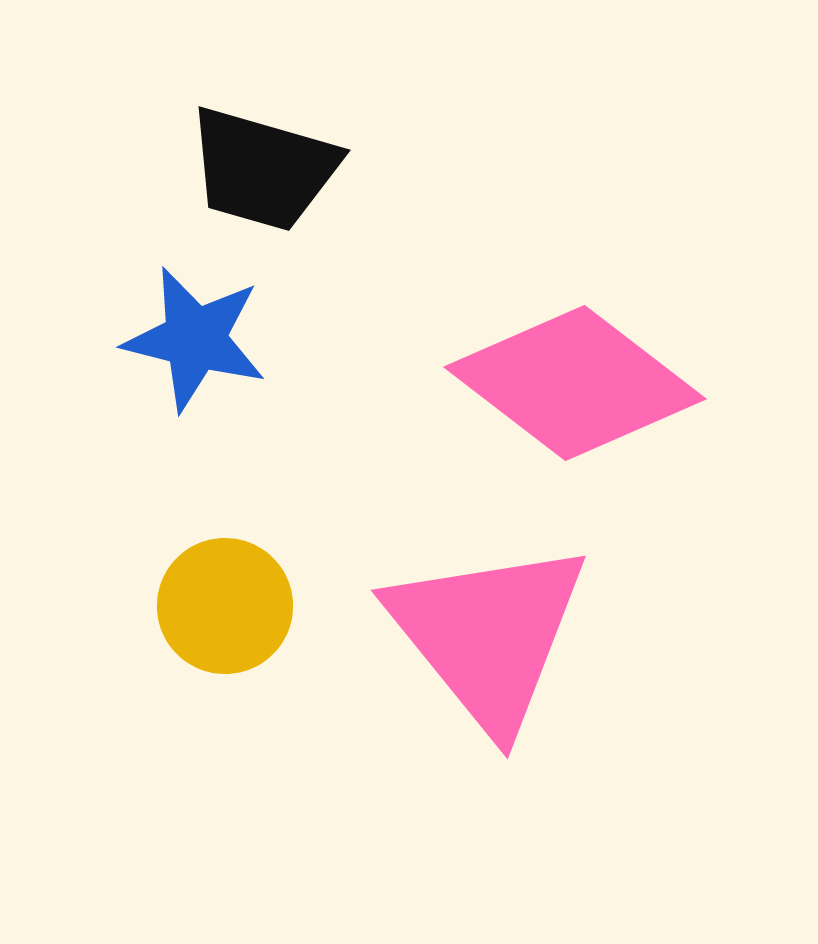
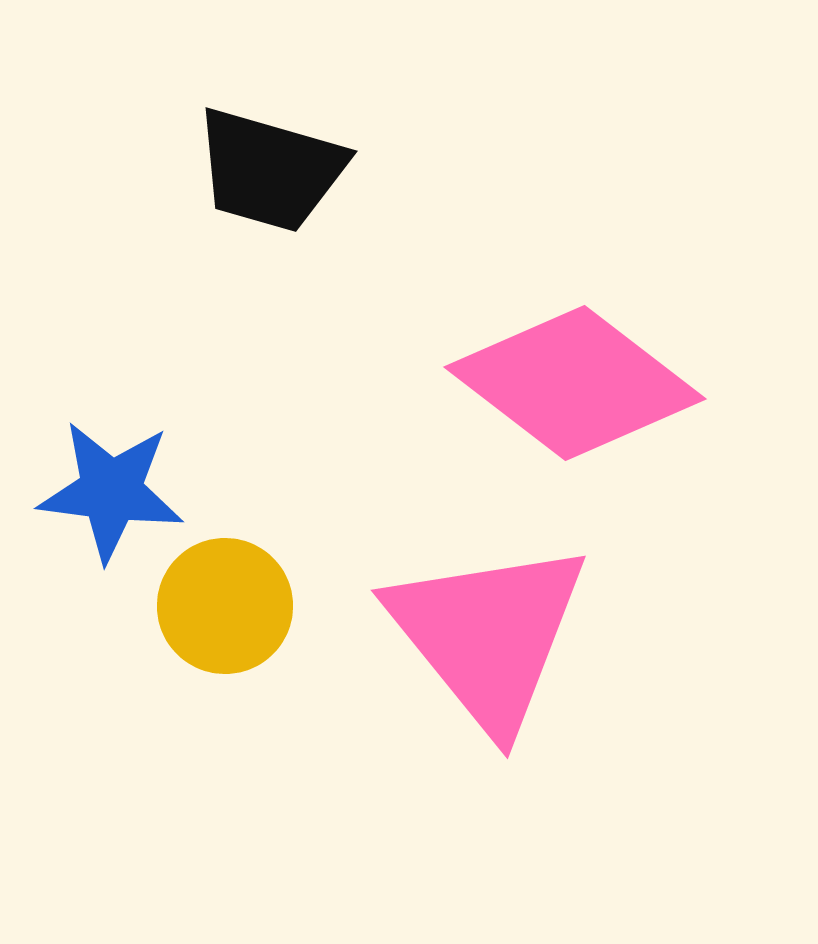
black trapezoid: moved 7 px right, 1 px down
blue star: moved 84 px left, 152 px down; rotated 7 degrees counterclockwise
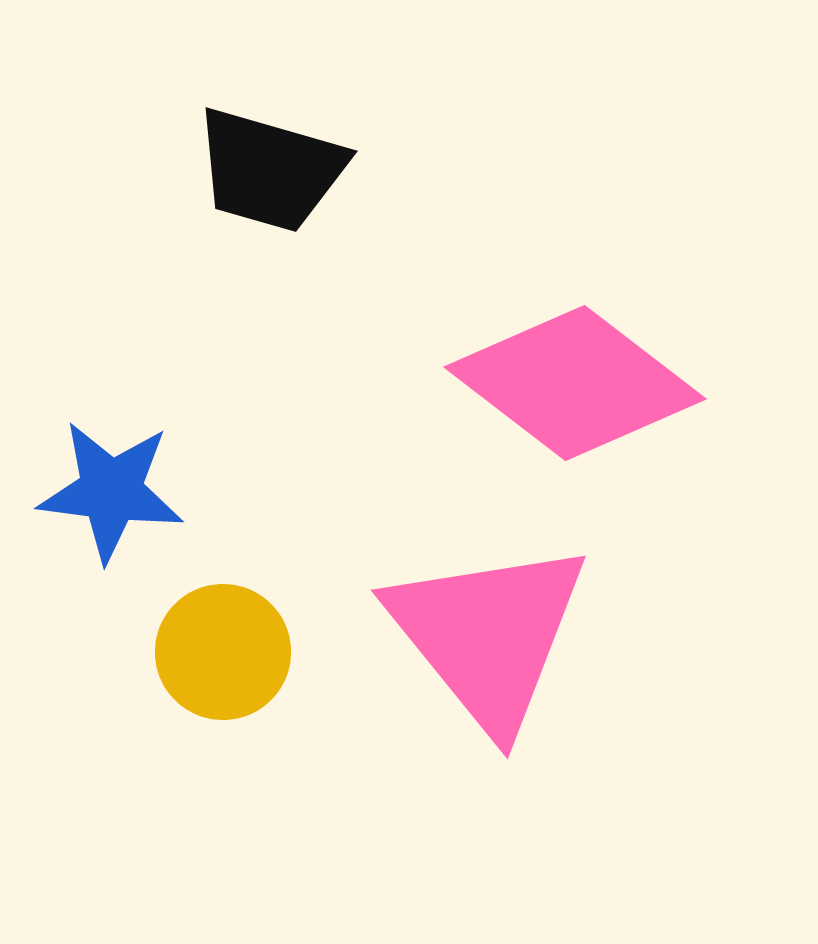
yellow circle: moved 2 px left, 46 px down
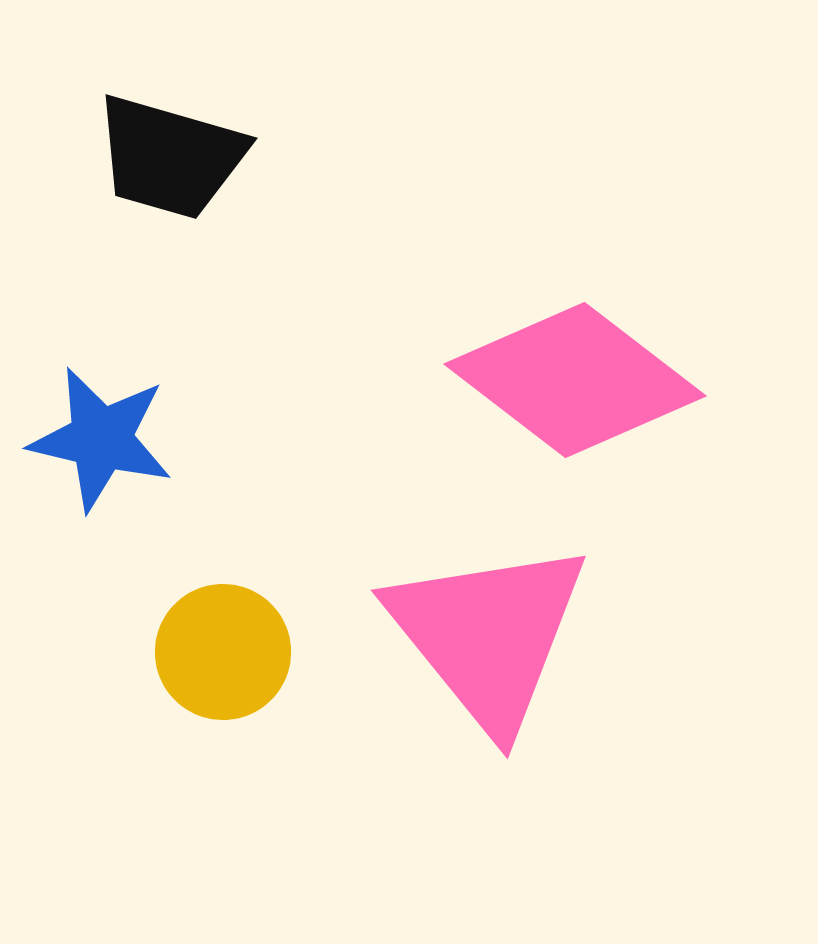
black trapezoid: moved 100 px left, 13 px up
pink diamond: moved 3 px up
blue star: moved 10 px left, 52 px up; rotated 6 degrees clockwise
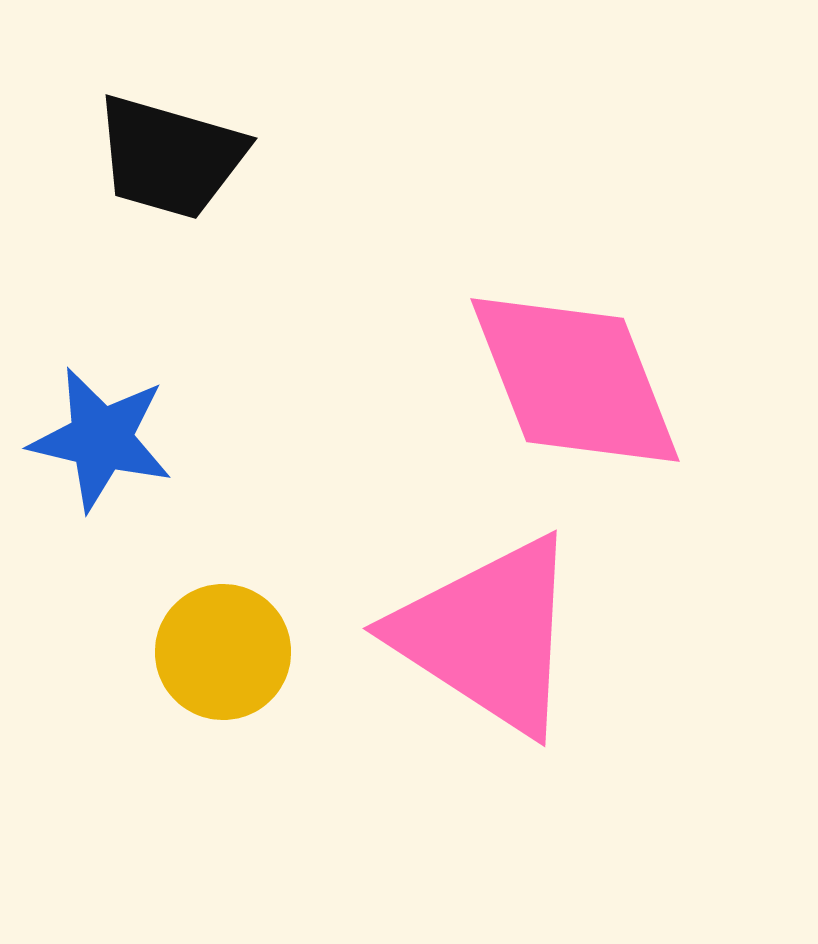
pink diamond: rotated 31 degrees clockwise
pink triangle: rotated 18 degrees counterclockwise
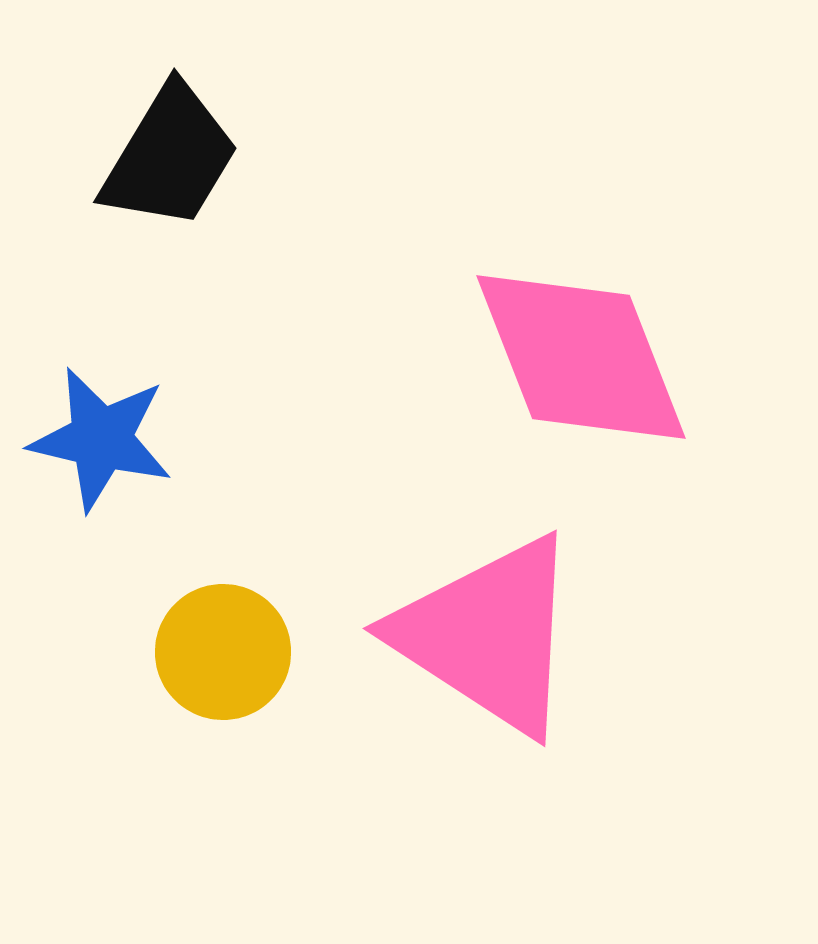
black trapezoid: rotated 75 degrees counterclockwise
pink diamond: moved 6 px right, 23 px up
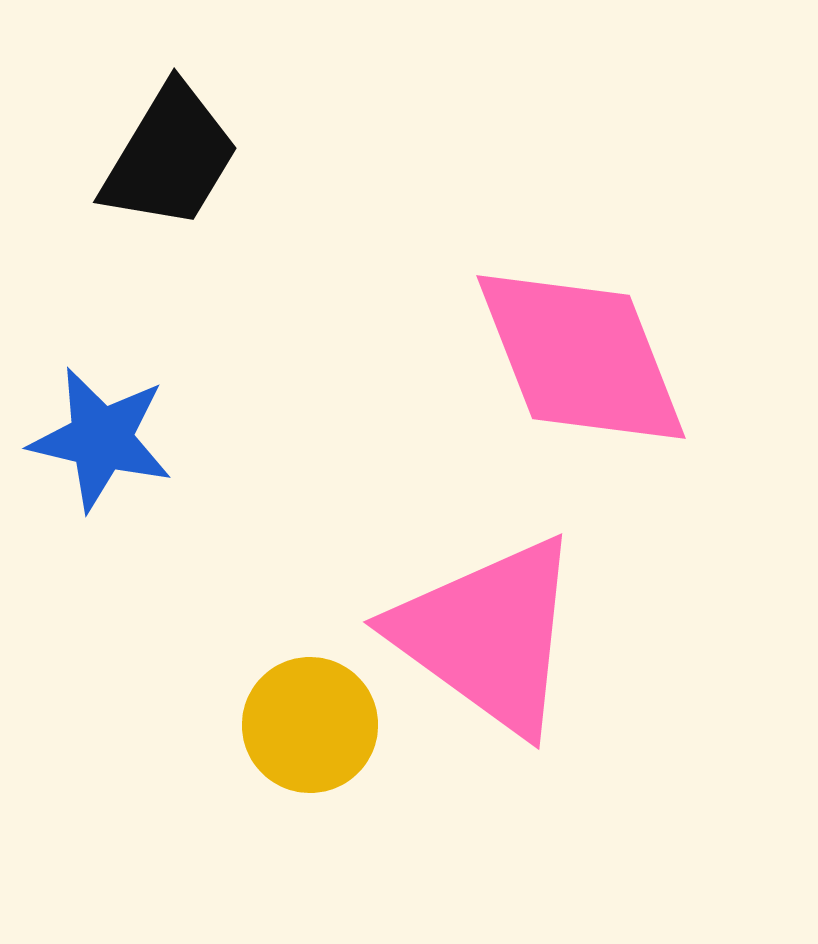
pink triangle: rotated 3 degrees clockwise
yellow circle: moved 87 px right, 73 px down
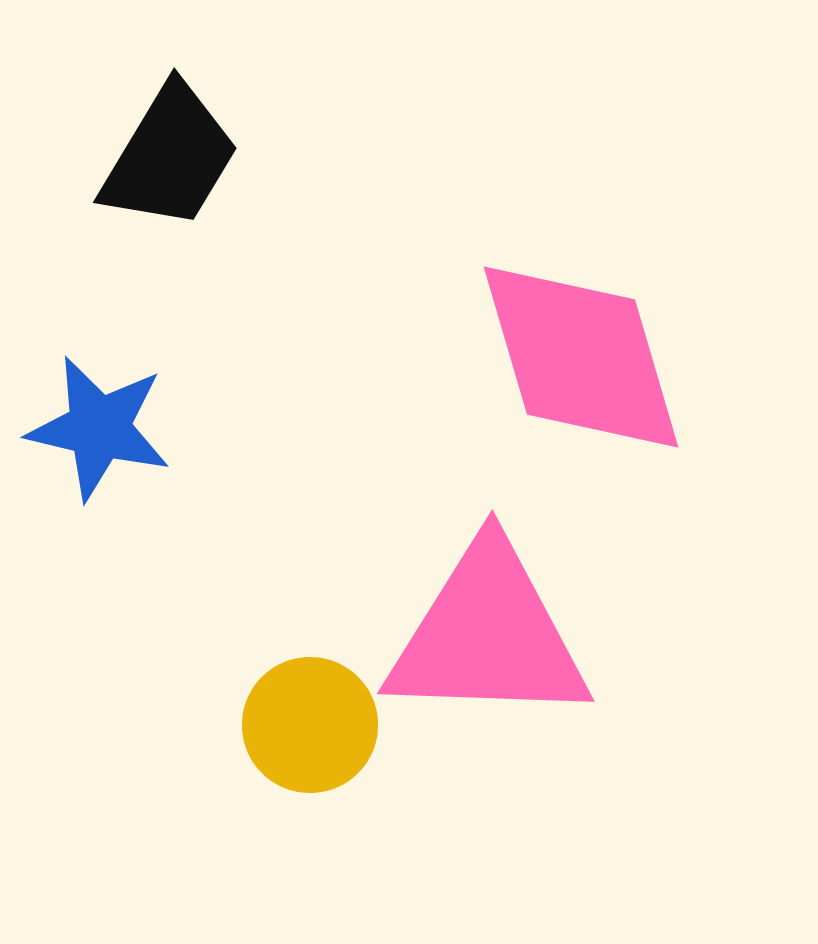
pink diamond: rotated 5 degrees clockwise
blue star: moved 2 px left, 11 px up
pink triangle: rotated 34 degrees counterclockwise
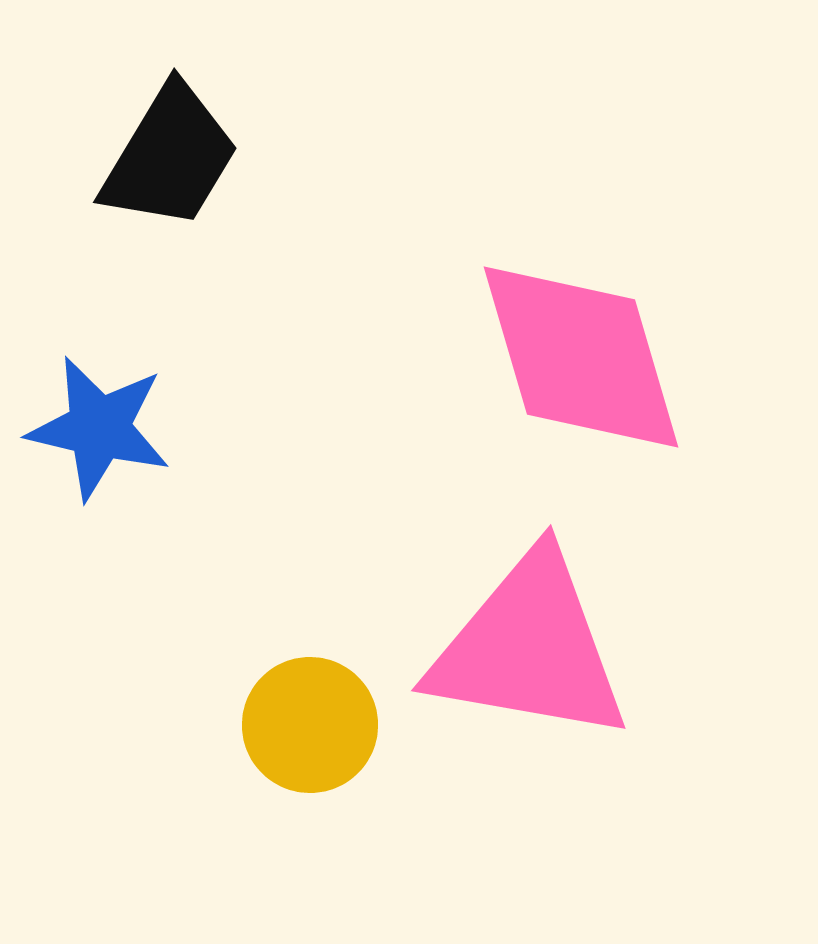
pink triangle: moved 41 px right, 13 px down; rotated 8 degrees clockwise
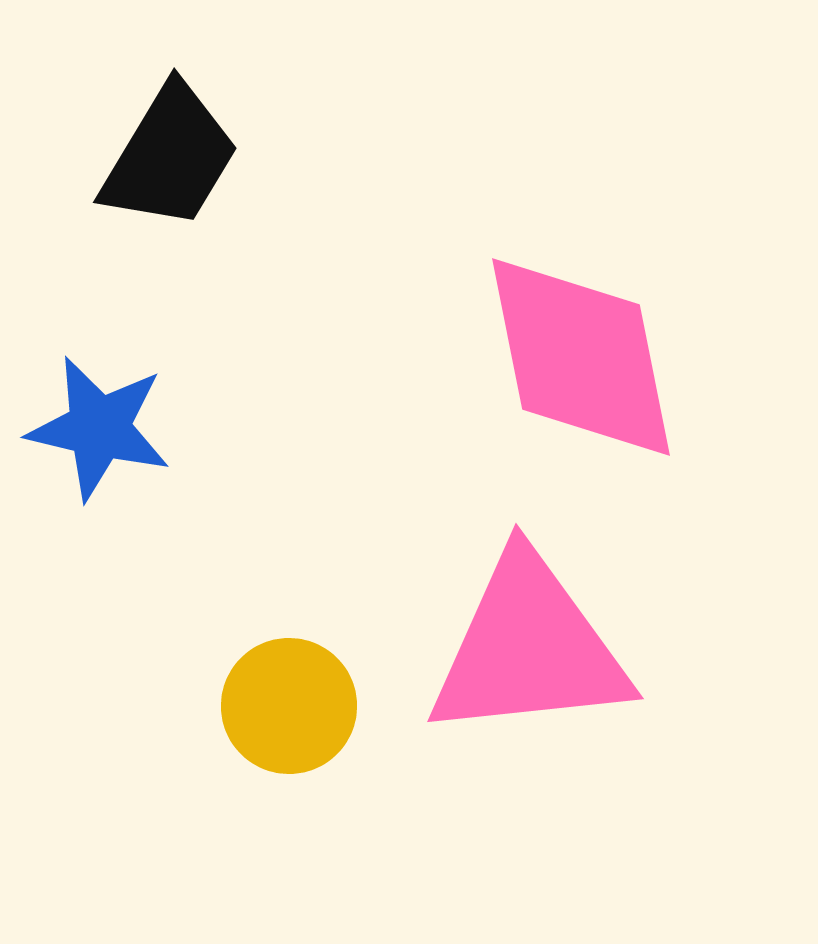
pink diamond: rotated 5 degrees clockwise
pink triangle: rotated 16 degrees counterclockwise
yellow circle: moved 21 px left, 19 px up
